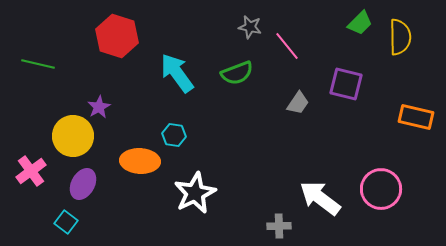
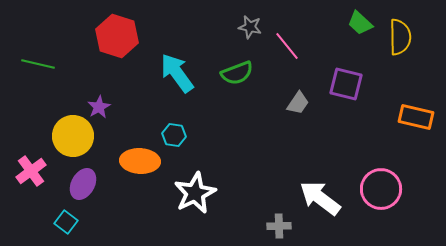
green trapezoid: rotated 88 degrees clockwise
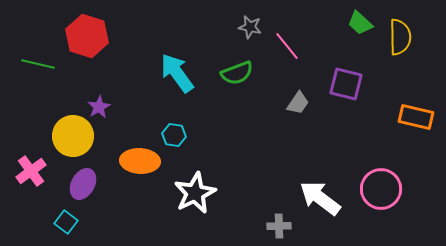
red hexagon: moved 30 px left
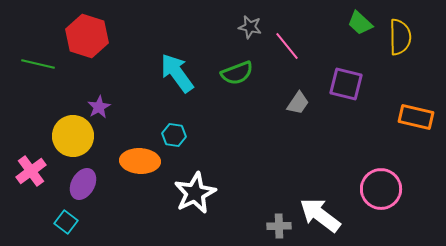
white arrow: moved 17 px down
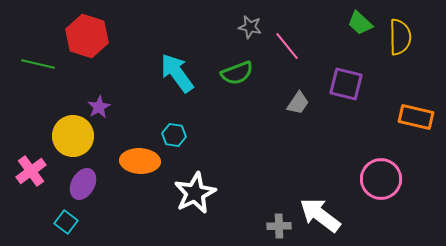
pink circle: moved 10 px up
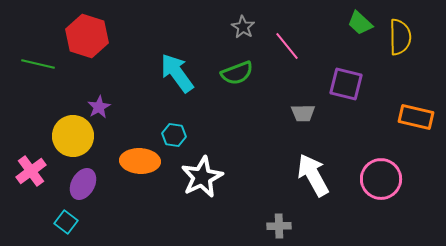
gray star: moved 7 px left; rotated 20 degrees clockwise
gray trapezoid: moved 5 px right, 10 px down; rotated 55 degrees clockwise
white star: moved 7 px right, 16 px up
white arrow: moved 7 px left, 40 px up; rotated 24 degrees clockwise
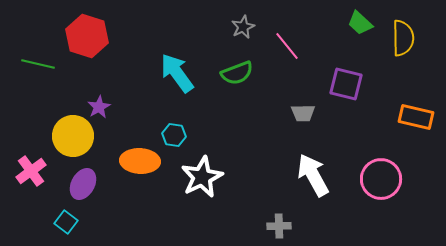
gray star: rotated 15 degrees clockwise
yellow semicircle: moved 3 px right, 1 px down
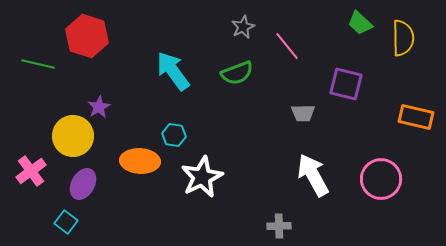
cyan arrow: moved 4 px left, 2 px up
